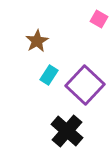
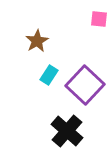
pink square: rotated 24 degrees counterclockwise
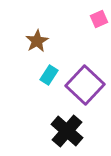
pink square: rotated 30 degrees counterclockwise
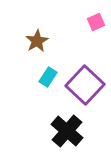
pink square: moved 3 px left, 3 px down
cyan rectangle: moved 1 px left, 2 px down
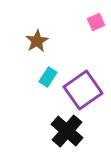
purple square: moved 2 px left, 5 px down; rotated 12 degrees clockwise
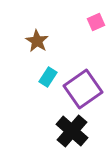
brown star: rotated 10 degrees counterclockwise
purple square: moved 1 px up
black cross: moved 5 px right
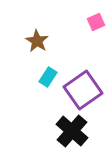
purple square: moved 1 px down
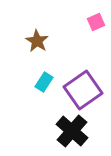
cyan rectangle: moved 4 px left, 5 px down
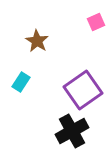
cyan rectangle: moved 23 px left
black cross: rotated 20 degrees clockwise
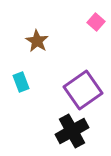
pink square: rotated 24 degrees counterclockwise
cyan rectangle: rotated 54 degrees counterclockwise
